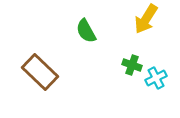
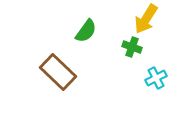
green semicircle: rotated 115 degrees counterclockwise
green cross: moved 18 px up
brown rectangle: moved 18 px right
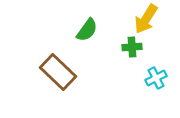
green semicircle: moved 1 px right, 1 px up
green cross: rotated 24 degrees counterclockwise
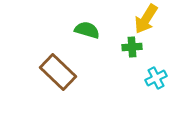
green semicircle: rotated 110 degrees counterclockwise
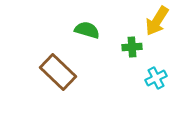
yellow arrow: moved 11 px right, 2 px down
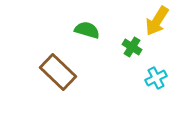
green cross: rotated 36 degrees clockwise
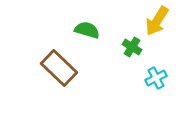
brown rectangle: moved 1 px right, 4 px up
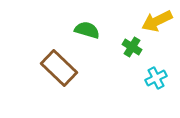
yellow arrow: rotated 32 degrees clockwise
